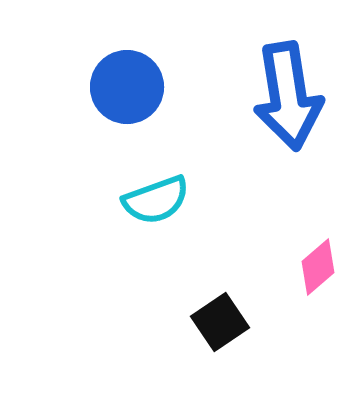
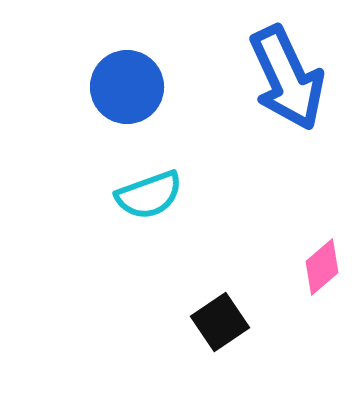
blue arrow: moved 1 px left, 18 px up; rotated 16 degrees counterclockwise
cyan semicircle: moved 7 px left, 5 px up
pink diamond: moved 4 px right
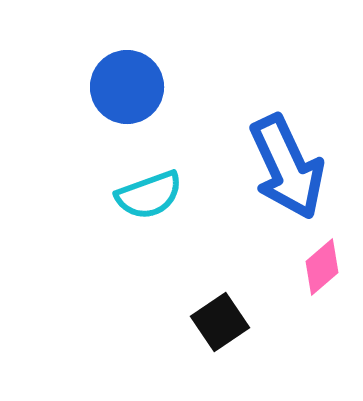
blue arrow: moved 89 px down
